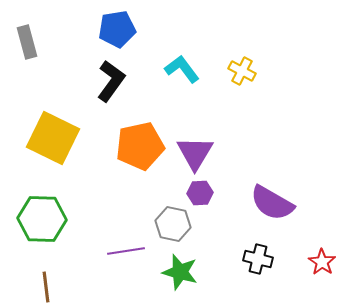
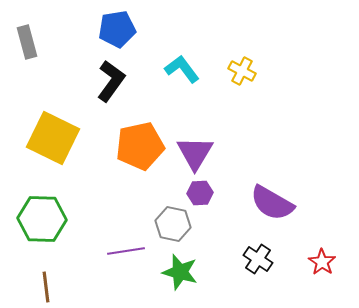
black cross: rotated 20 degrees clockwise
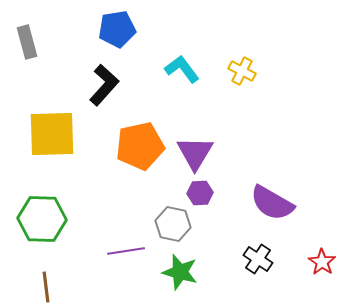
black L-shape: moved 7 px left, 4 px down; rotated 6 degrees clockwise
yellow square: moved 1 px left, 4 px up; rotated 28 degrees counterclockwise
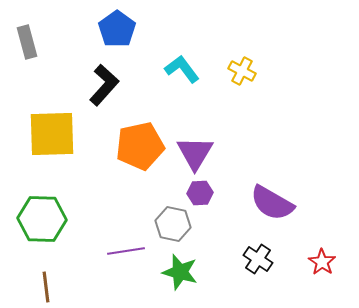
blue pentagon: rotated 27 degrees counterclockwise
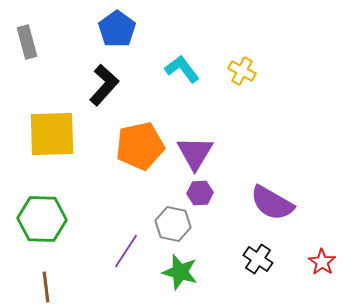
purple line: rotated 48 degrees counterclockwise
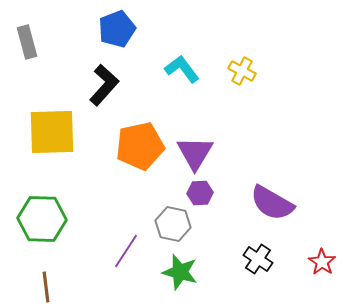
blue pentagon: rotated 15 degrees clockwise
yellow square: moved 2 px up
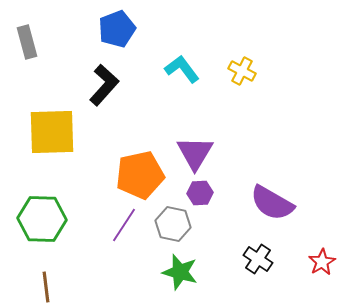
orange pentagon: moved 29 px down
purple line: moved 2 px left, 26 px up
red star: rotated 8 degrees clockwise
